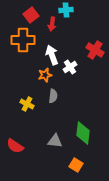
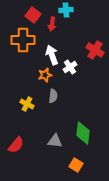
red square: moved 2 px right; rotated 14 degrees counterclockwise
red semicircle: moved 1 px right, 1 px up; rotated 84 degrees counterclockwise
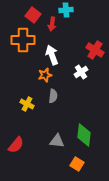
white cross: moved 11 px right, 5 px down
green diamond: moved 1 px right, 2 px down
gray triangle: moved 2 px right
orange square: moved 1 px right, 1 px up
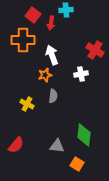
red arrow: moved 1 px left, 1 px up
white cross: moved 2 px down; rotated 24 degrees clockwise
gray triangle: moved 5 px down
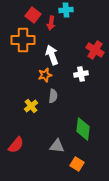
yellow cross: moved 4 px right, 2 px down; rotated 24 degrees clockwise
green diamond: moved 1 px left, 6 px up
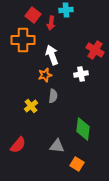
red semicircle: moved 2 px right
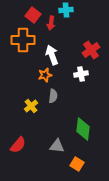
red cross: moved 4 px left; rotated 24 degrees clockwise
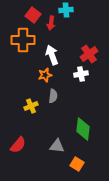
red cross: moved 2 px left, 4 px down
yellow cross: rotated 16 degrees clockwise
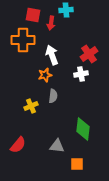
red square: rotated 28 degrees counterclockwise
orange square: rotated 32 degrees counterclockwise
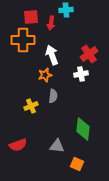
red square: moved 2 px left, 2 px down; rotated 14 degrees counterclockwise
red semicircle: rotated 30 degrees clockwise
orange square: rotated 24 degrees clockwise
